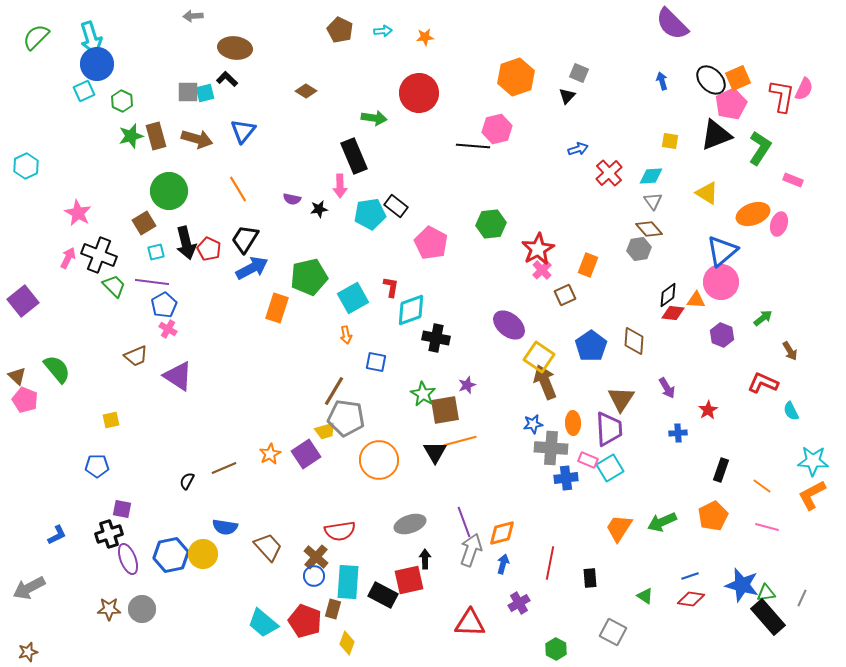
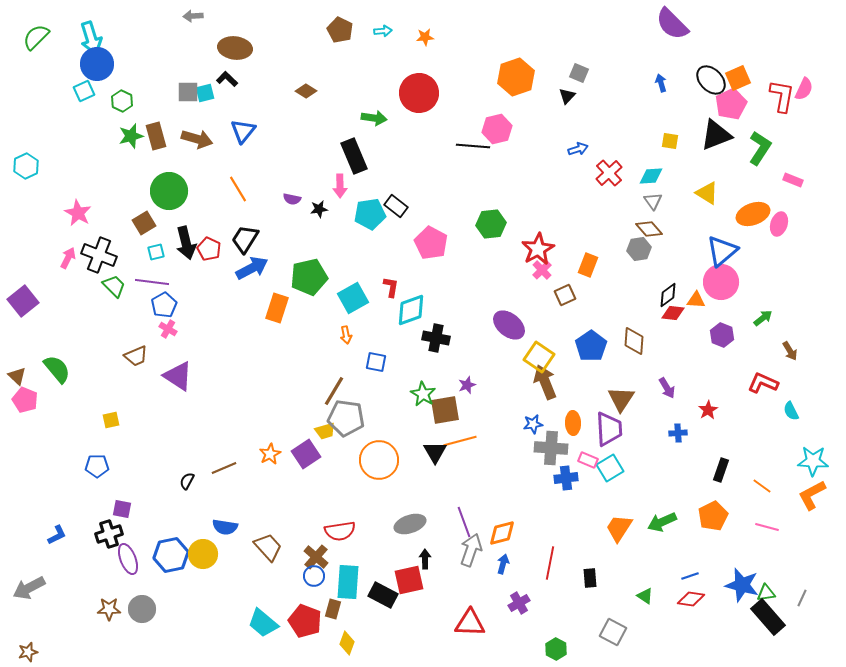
blue arrow at (662, 81): moved 1 px left, 2 px down
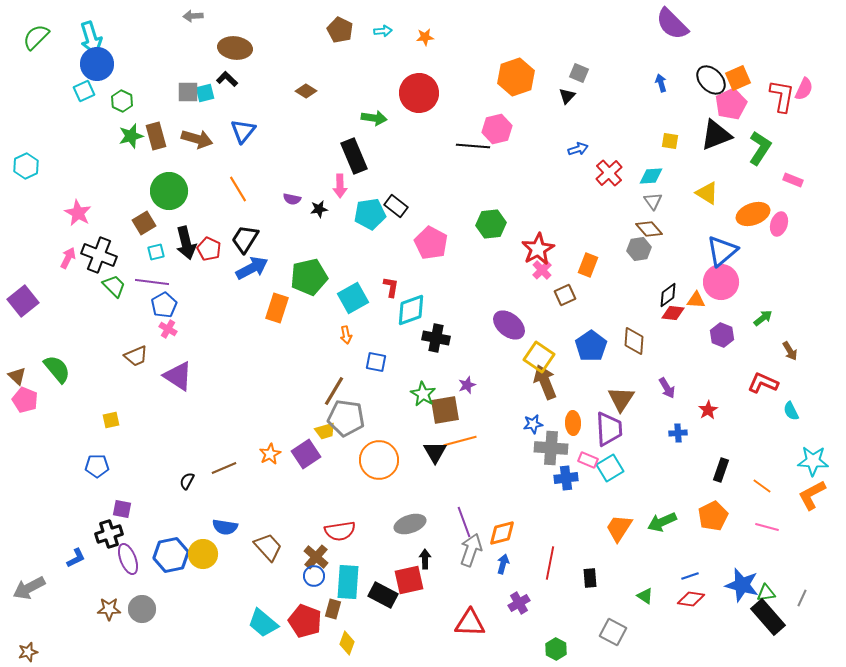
blue L-shape at (57, 535): moved 19 px right, 23 px down
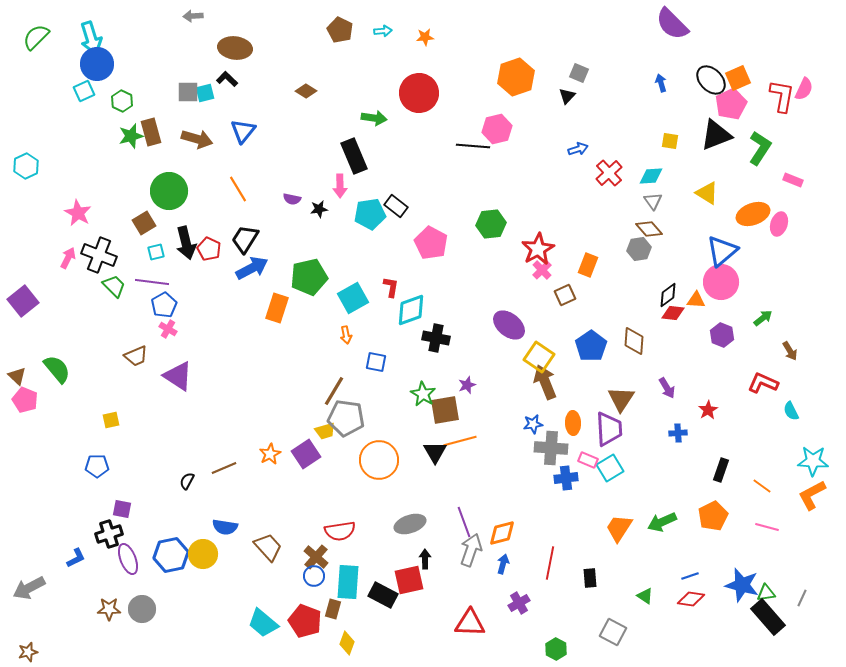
brown rectangle at (156, 136): moved 5 px left, 4 px up
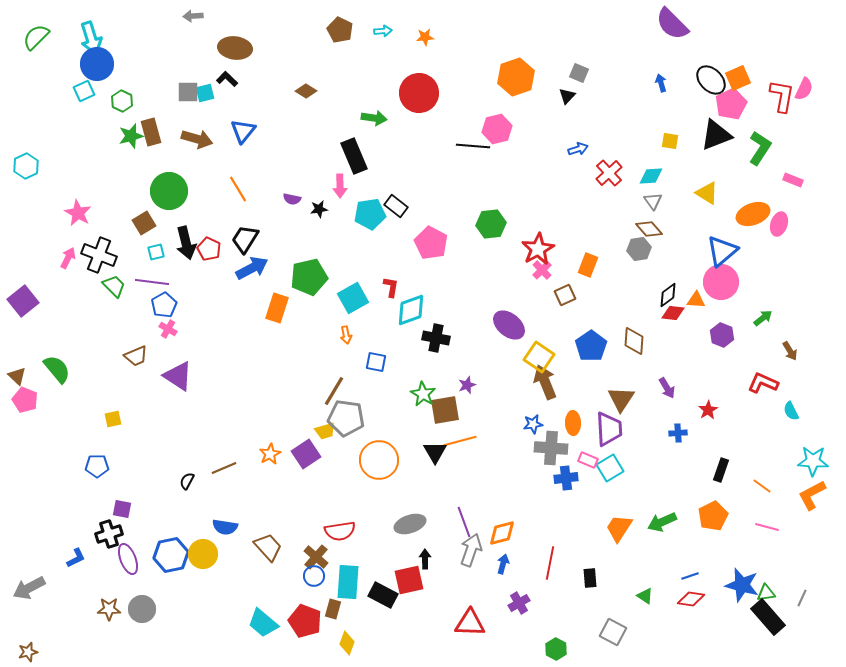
yellow square at (111, 420): moved 2 px right, 1 px up
